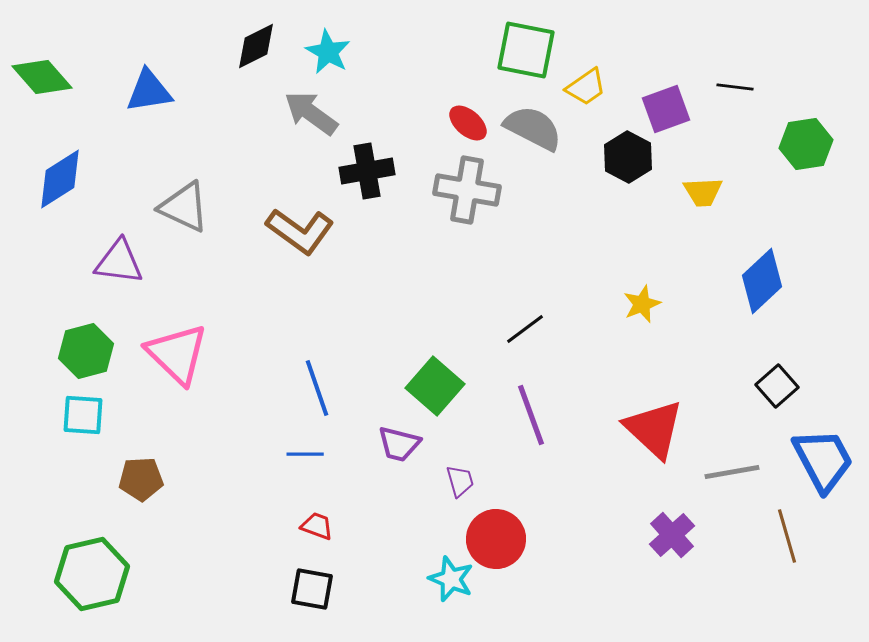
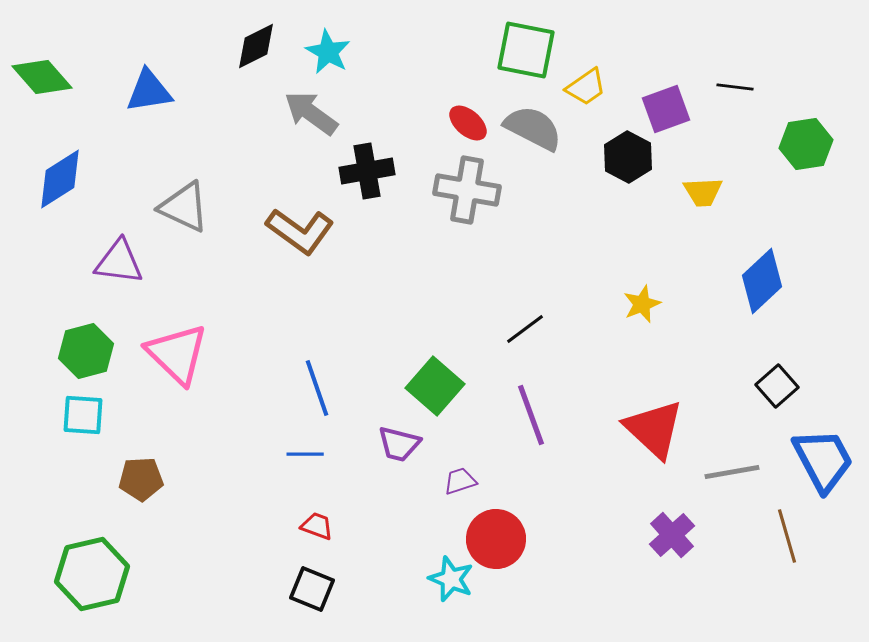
purple trapezoid at (460, 481): rotated 92 degrees counterclockwise
black square at (312, 589): rotated 12 degrees clockwise
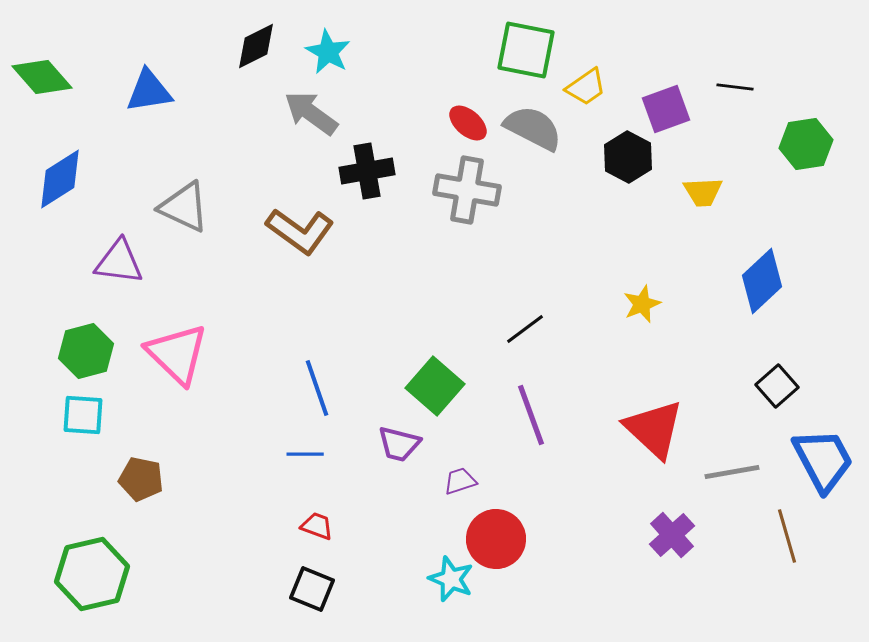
brown pentagon at (141, 479): rotated 15 degrees clockwise
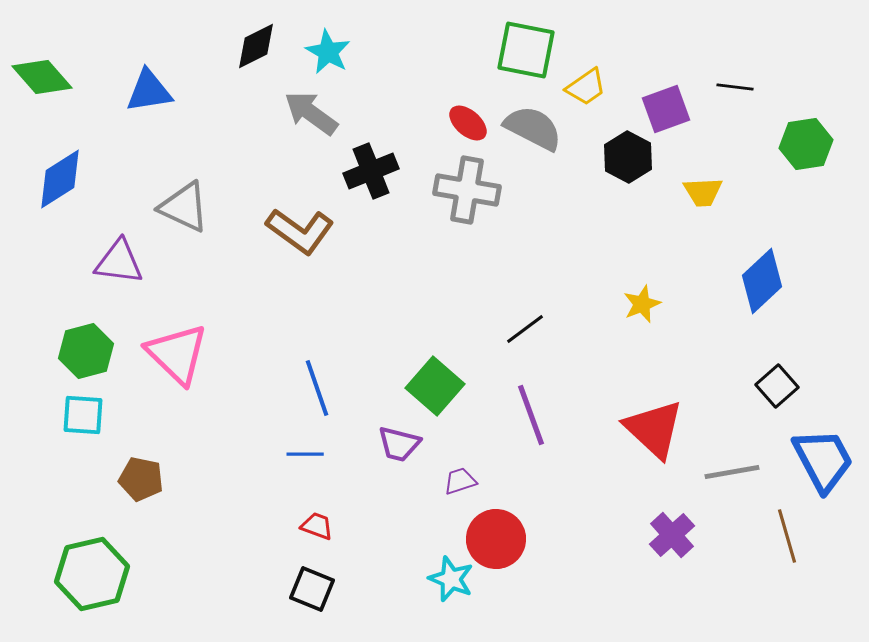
black cross at (367, 171): moved 4 px right; rotated 12 degrees counterclockwise
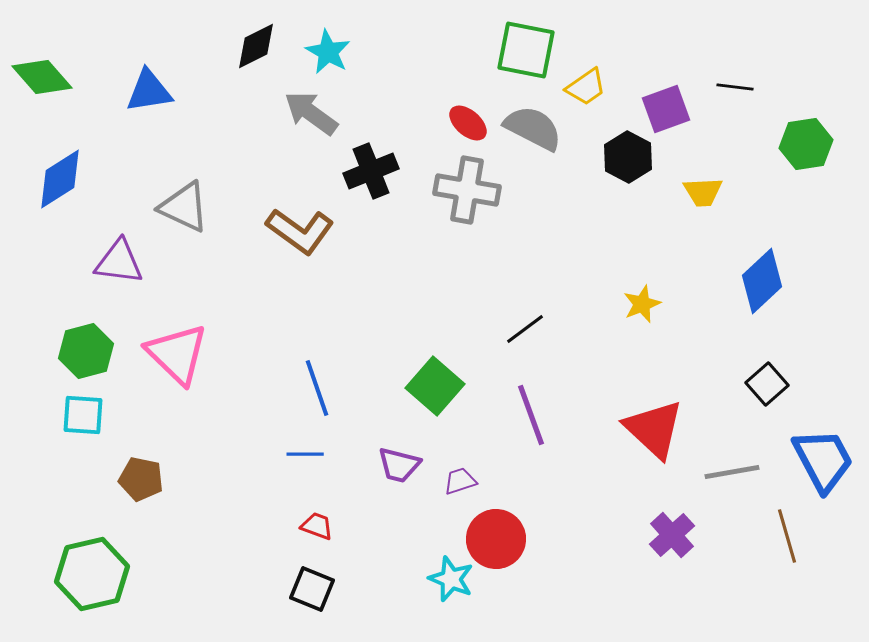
black square at (777, 386): moved 10 px left, 2 px up
purple trapezoid at (399, 444): moved 21 px down
